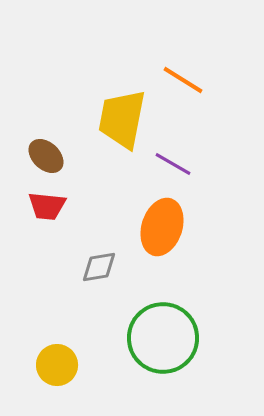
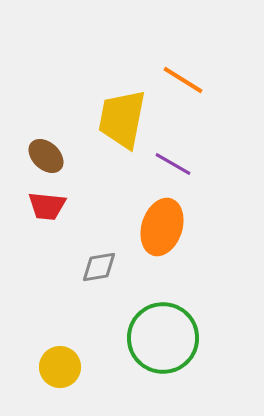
yellow circle: moved 3 px right, 2 px down
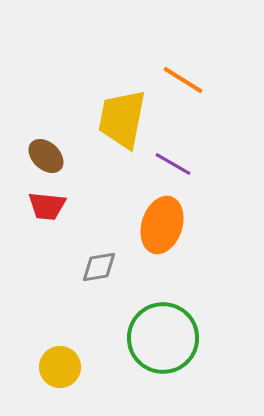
orange ellipse: moved 2 px up
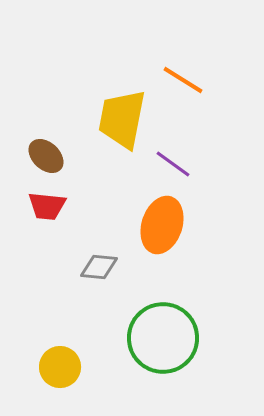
purple line: rotated 6 degrees clockwise
gray diamond: rotated 15 degrees clockwise
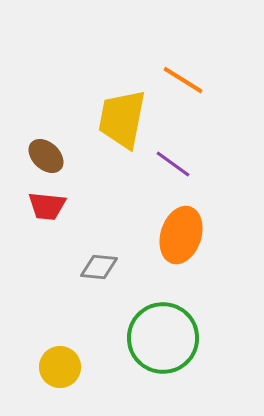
orange ellipse: moved 19 px right, 10 px down
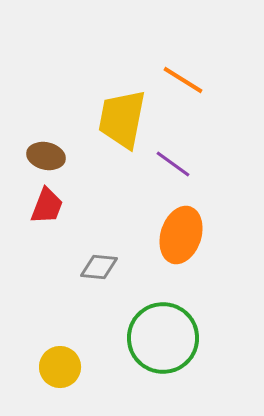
brown ellipse: rotated 30 degrees counterclockwise
red trapezoid: rotated 75 degrees counterclockwise
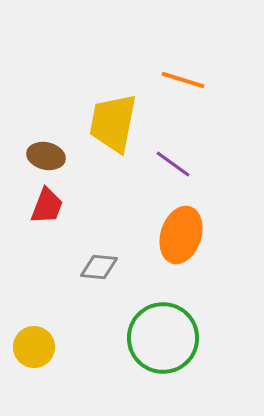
orange line: rotated 15 degrees counterclockwise
yellow trapezoid: moved 9 px left, 4 px down
yellow circle: moved 26 px left, 20 px up
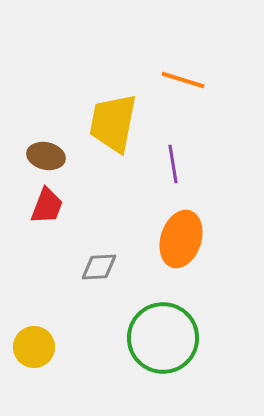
purple line: rotated 45 degrees clockwise
orange ellipse: moved 4 px down
gray diamond: rotated 9 degrees counterclockwise
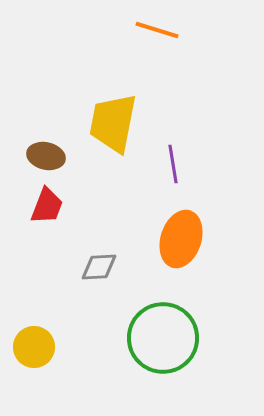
orange line: moved 26 px left, 50 px up
